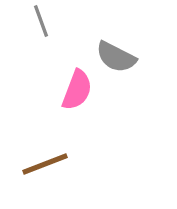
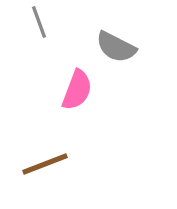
gray line: moved 2 px left, 1 px down
gray semicircle: moved 10 px up
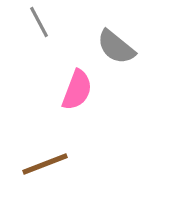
gray line: rotated 8 degrees counterclockwise
gray semicircle: rotated 12 degrees clockwise
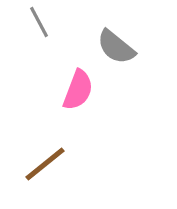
pink semicircle: moved 1 px right
brown line: rotated 18 degrees counterclockwise
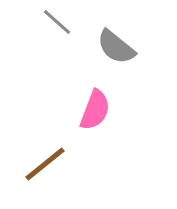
gray line: moved 18 px right; rotated 20 degrees counterclockwise
pink semicircle: moved 17 px right, 20 px down
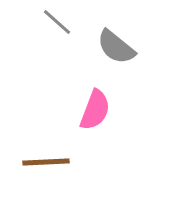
brown line: moved 1 px right, 2 px up; rotated 36 degrees clockwise
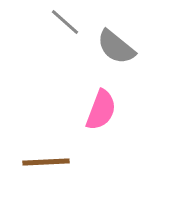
gray line: moved 8 px right
pink semicircle: moved 6 px right
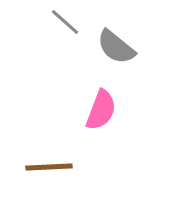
brown line: moved 3 px right, 5 px down
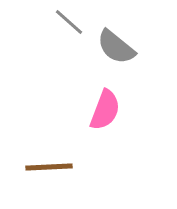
gray line: moved 4 px right
pink semicircle: moved 4 px right
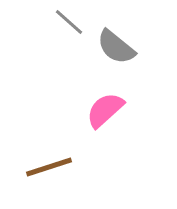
pink semicircle: rotated 153 degrees counterclockwise
brown line: rotated 15 degrees counterclockwise
